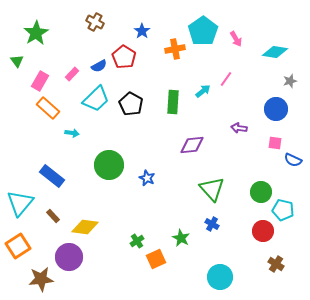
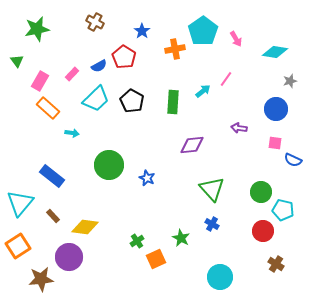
green star at (36, 33): moved 1 px right, 4 px up; rotated 20 degrees clockwise
black pentagon at (131, 104): moved 1 px right, 3 px up
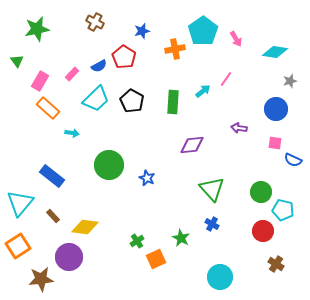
blue star at (142, 31): rotated 21 degrees clockwise
